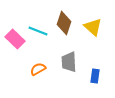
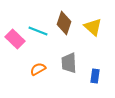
gray trapezoid: moved 1 px down
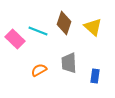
orange semicircle: moved 1 px right, 1 px down
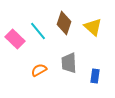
cyan line: rotated 30 degrees clockwise
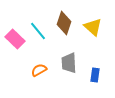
blue rectangle: moved 1 px up
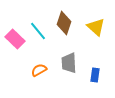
yellow triangle: moved 3 px right
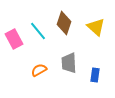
pink rectangle: moved 1 px left; rotated 18 degrees clockwise
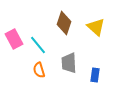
cyan line: moved 14 px down
orange semicircle: rotated 77 degrees counterclockwise
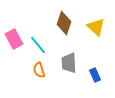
blue rectangle: rotated 32 degrees counterclockwise
